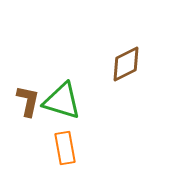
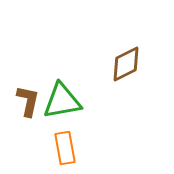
green triangle: rotated 27 degrees counterclockwise
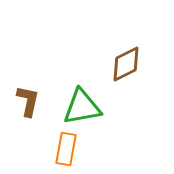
green triangle: moved 20 px right, 6 px down
orange rectangle: moved 1 px right, 1 px down; rotated 20 degrees clockwise
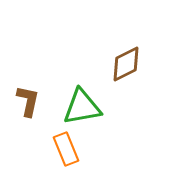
orange rectangle: rotated 32 degrees counterclockwise
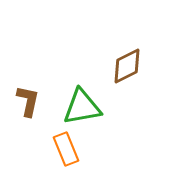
brown diamond: moved 1 px right, 2 px down
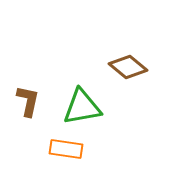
brown diamond: moved 1 px right, 1 px down; rotated 66 degrees clockwise
orange rectangle: rotated 60 degrees counterclockwise
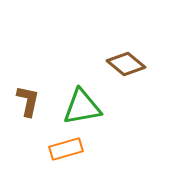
brown diamond: moved 2 px left, 3 px up
orange rectangle: rotated 24 degrees counterclockwise
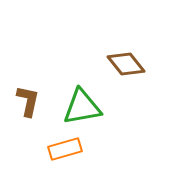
brown diamond: rotated 12 degrees clockwise
orange rectangle: moved 1 px left
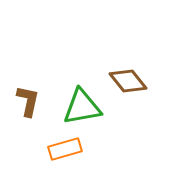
brown diamond: moved 2 px right, 17 px down
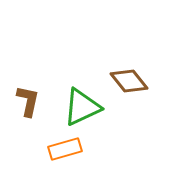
brown diamond: moved 1 px right
green triangle: rotated 15 degrees counterclockwise
